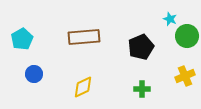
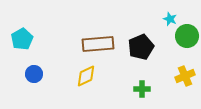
brown rectangle: moved 14 px right, 7 px down
yellow diamond: moved 3 px right, 11 px up
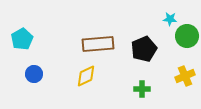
cyan star: rotated 16 degrees counterclockwise
black pentagon: moved 3 px right, 2 px down
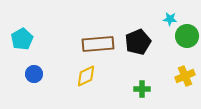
black pentagon: moved 6 px left, 7 px up
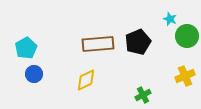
cyan star: rotated 16 degrees clockwise
cyan pentagon: moved 4 px right, 9 px down
yellow diamond: moved 4 px down
green cross: moved 1 px right, 6 px down; rotated 28 degrees counterclockwise
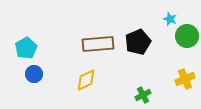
yellow cross: moved 3 px down
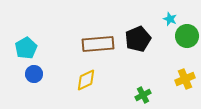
black pentagon: moved 3 px up
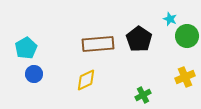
black pentagon: moved 1 px right; rotated 15 degrees counterclockwise
yellow cross: moved 2 px up
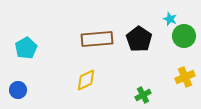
green circle: moved 3 px left
brown rectangle: moved 1 px left, 5 px up
blue circle: moved 16 px left, 16 px down
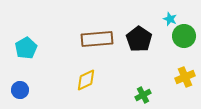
blue circle: moved 2 px right
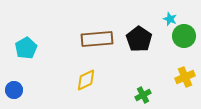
blue circle: moved 6 px left
